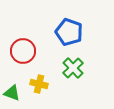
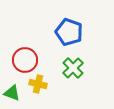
red circle: moved 2 px right, 9 px down
yellow cross: moved 1 px left
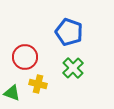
red circle: moved 3 px up
